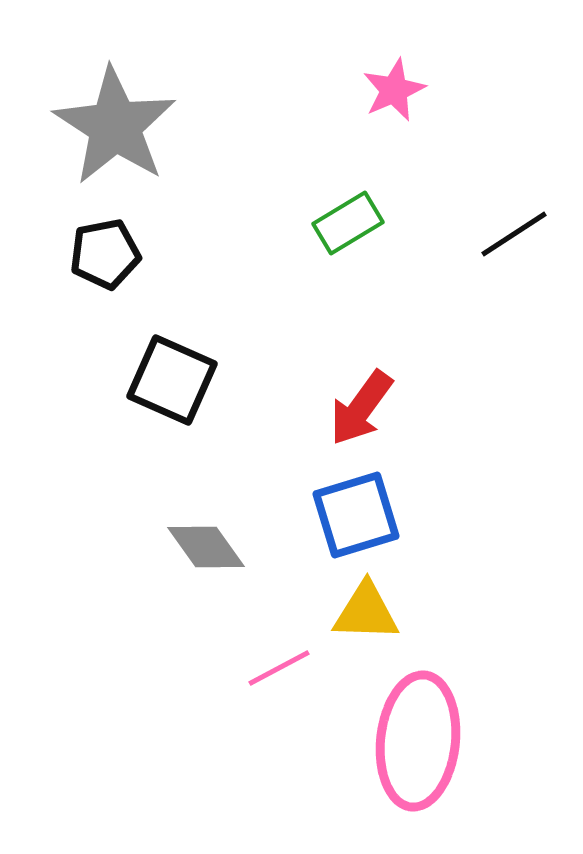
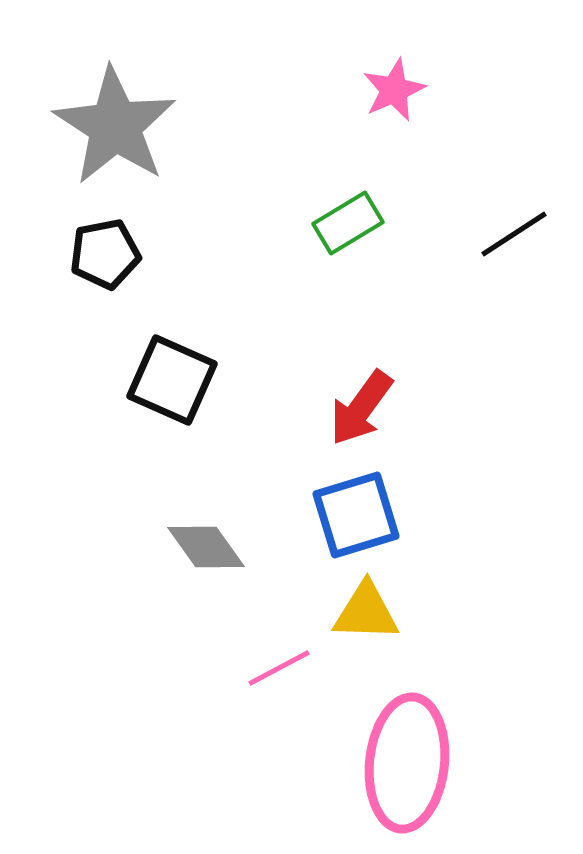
pink ellipse: moved 11 px left, 22 px down
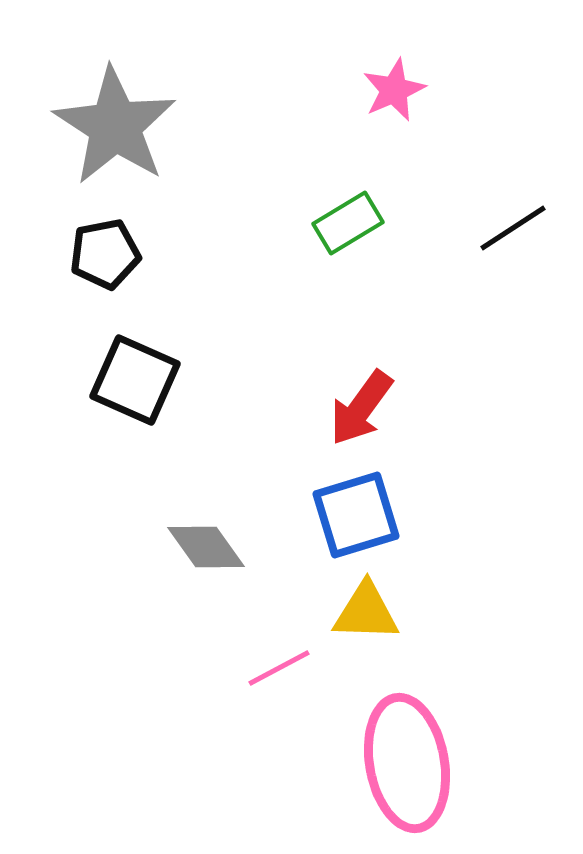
black line: moved 1 px left, 6 px up
black square: moved 37 px left
pink ellipse: rotated 16 degrees counterclockwise
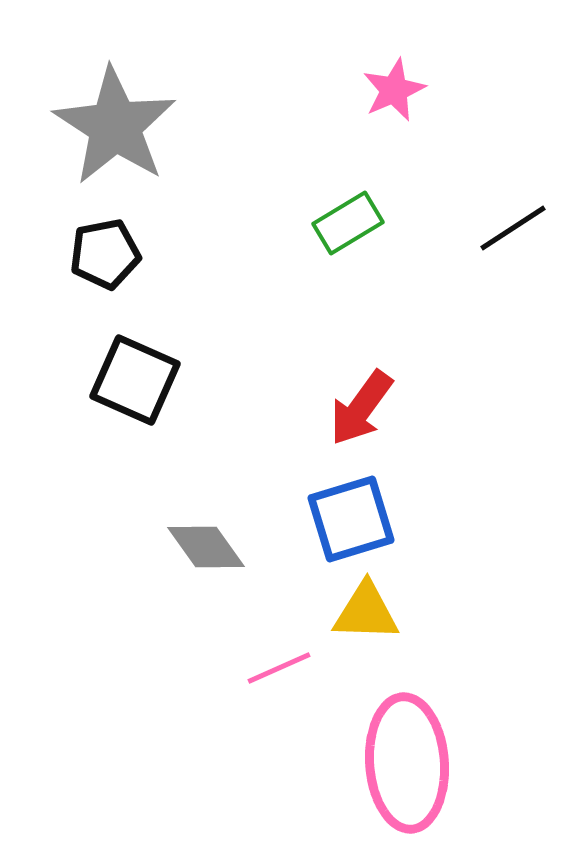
blue square: moved 5 px left, 4 px down
pink line: rotated 4 degrees clockwise
pink ellipse: rotated 6 degrees clockwise
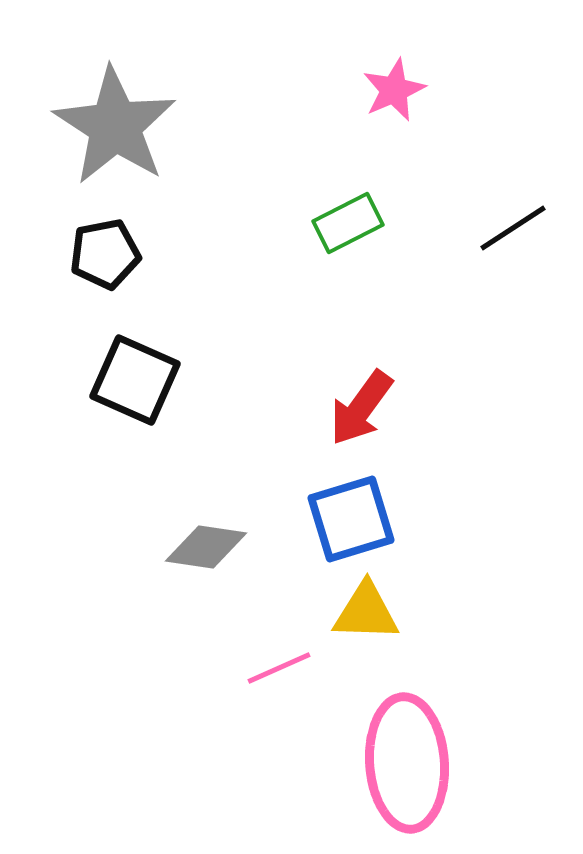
green rectangle: rotated 4 degrees clockwise
gray diamond: rotated 46 degrees counterclockwise
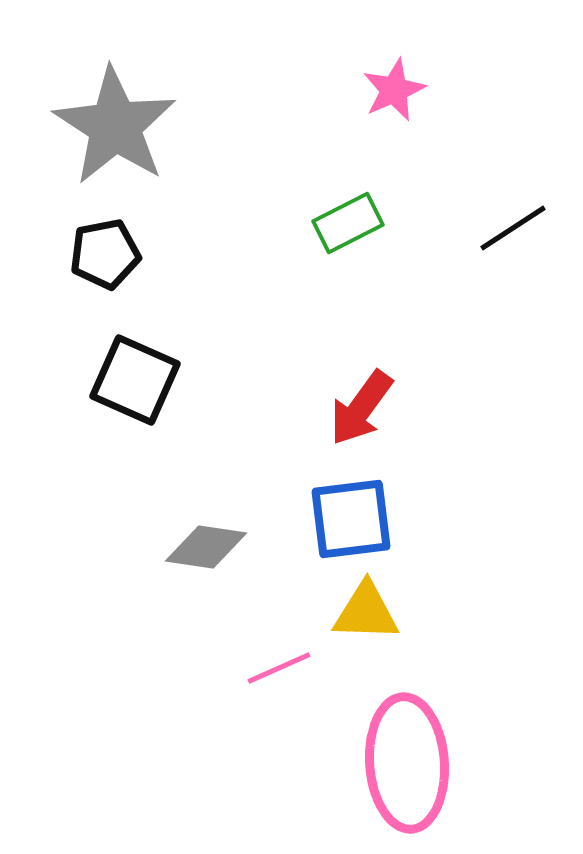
blue square: rotated 10 degrees clockwise
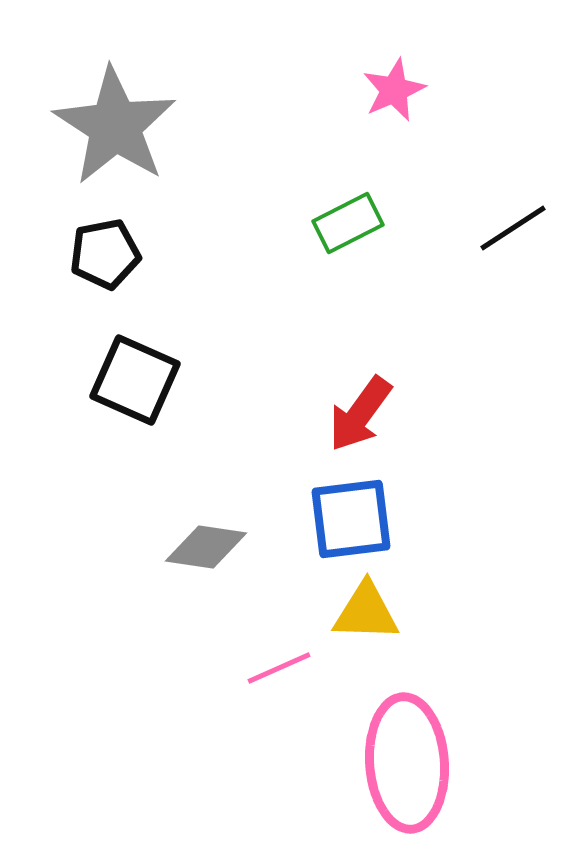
red arrow: moved 1 px left, 6 px down
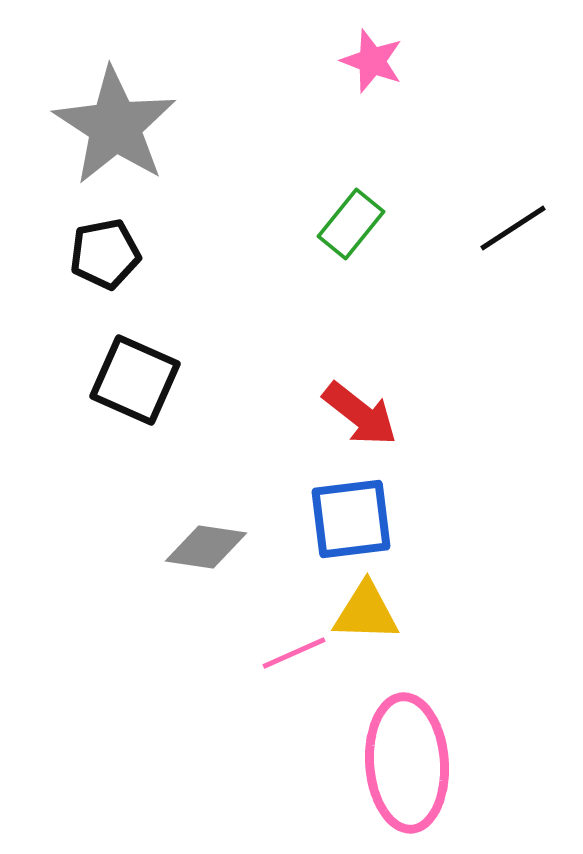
pink star: moved 22 px left, 29 px up; rotated 28 degrees counterclockwise
green rectangle: moved 3 px right, 1 px down; rotated 24 degrees counterclockwise
red arrow: rotated 88 degrees counterclockwise
pink line: moved 15 px right, 15 px up
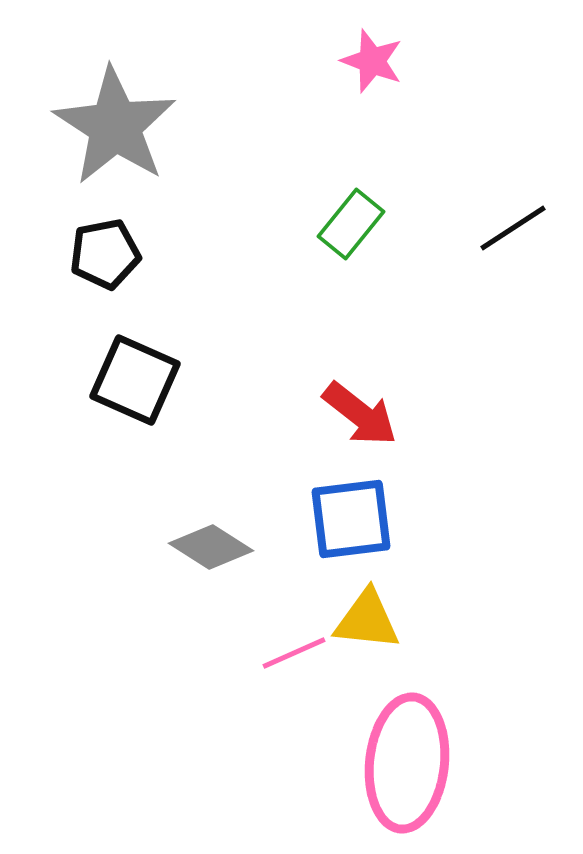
gray diamond: moved 5 px right; rotated 24 degrees clockwise
yellow triangle: moved 1 px right, 8 px down; rotated 4 degrees clockwise
pink ellipse: rotated 10 degrees clockwise
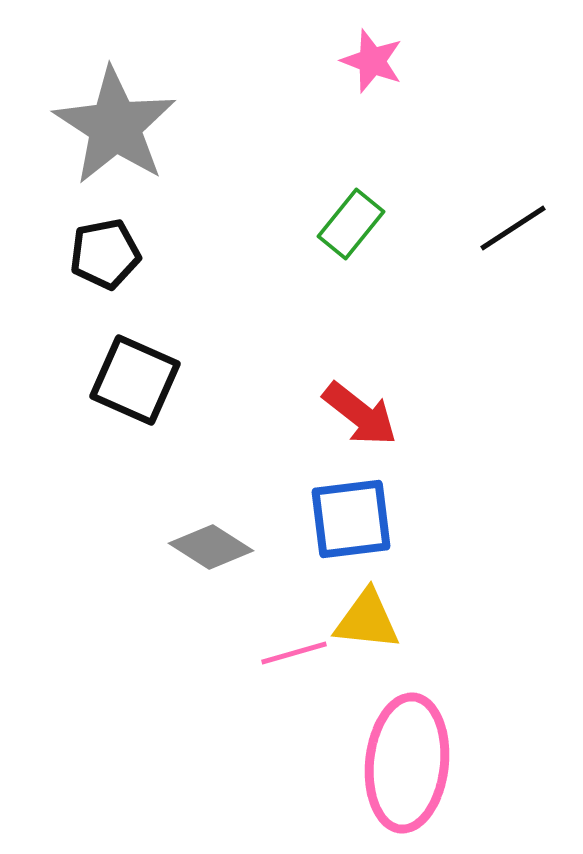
pink line: rotated 8 degrees clockwise
